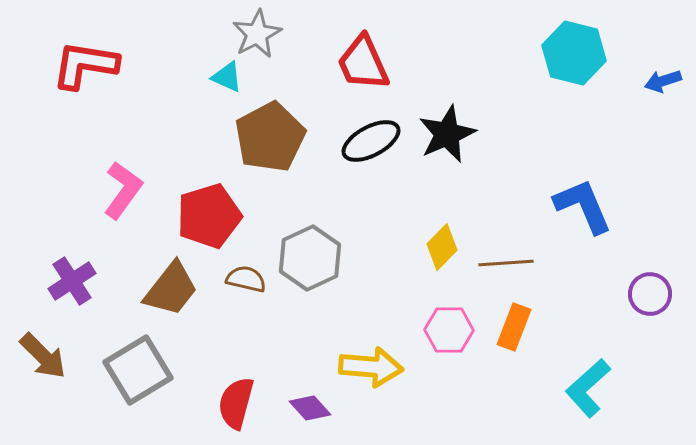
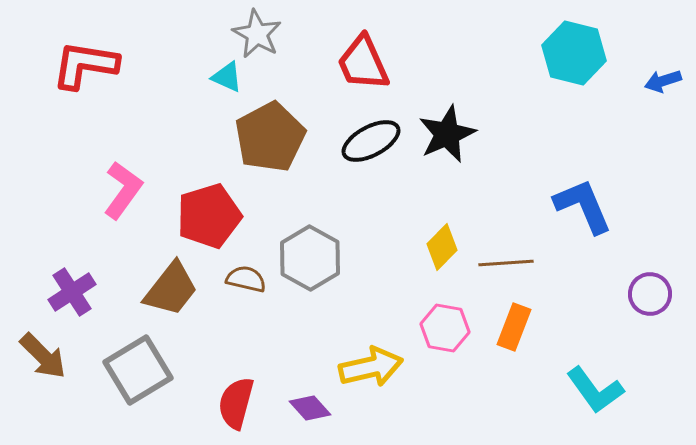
gray star: rotated 15 degrees counterclockwise
gray hexagon: rotated 6 degrees counterclockwise
purple cross: moved 11 px down
pink hexagon: moved 4 px left, 2 px up; rotated 9 degrees clockwise
yellow arrow: rotated 18 degrees counterclockwise
cyan L-shape: moved 7 px right, 2 px down; rotated 84 degrees counterclockwise
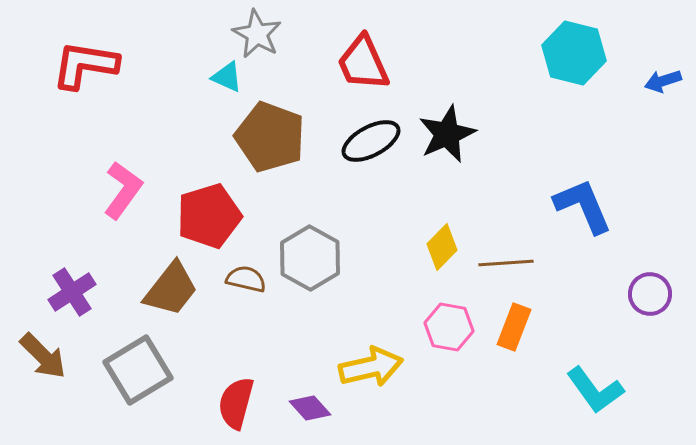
brown pentagon: rotated 24 degrees counterclockwise
pink hexagon: moved 4 px right, 1 px up
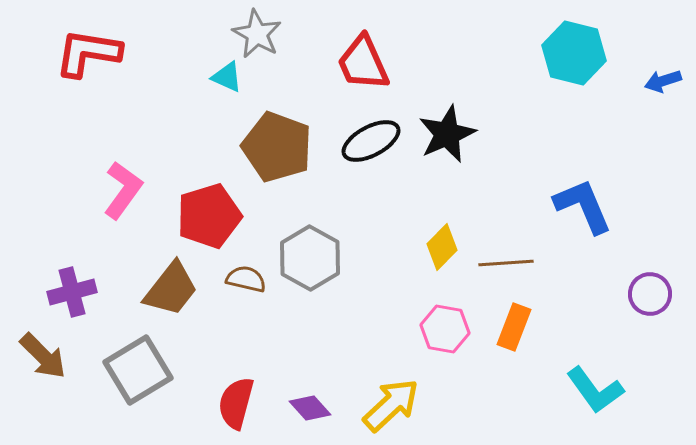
red L-shape: moved 3 px right, 12 px up
brown pentagon: moved 7 px right, 10 px down
purple cross: rotated 18 degrees clockwise
pink hexagon: moved 4 px left, 2 px down
yellow arrow: moved 20 px right, 38 px down; rotated 30 degrees counterclockwise
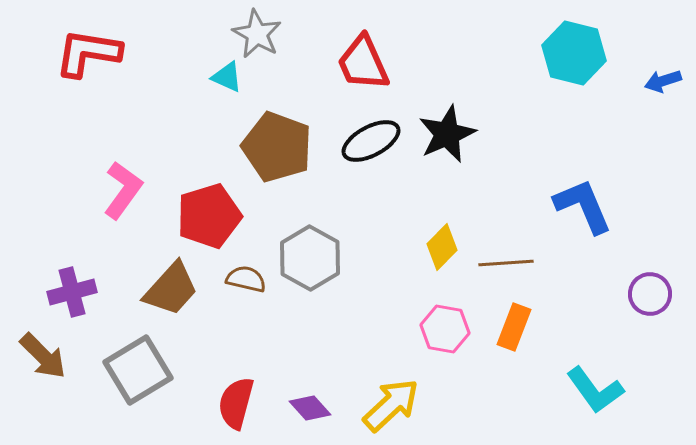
brown trapezoid: rotated 4 degrees clockwise
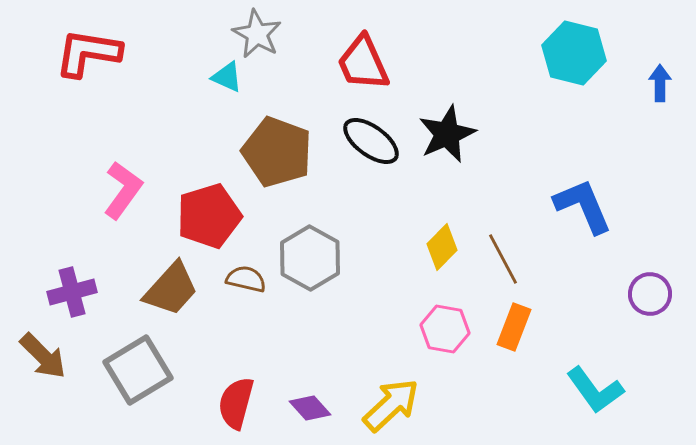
blue arrow: moved 3 px left, 2 px down; rotated 108 degrees clockwise
black ellipse: rotated 64 degrees clockwise
brown pentagon: moved 5 px down
brown line: moved 3 px left, 4 px up; rotated 66 degrees clockwise
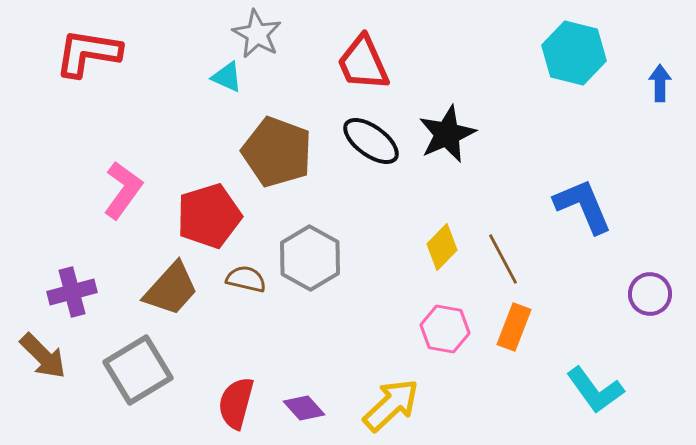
purple diamond: moved 6 px left
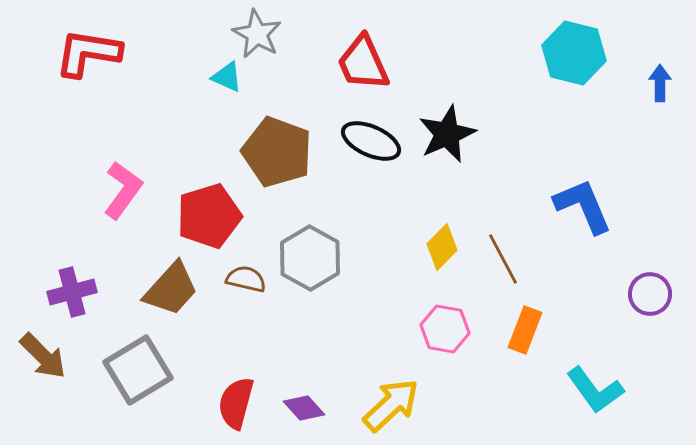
black ellipse: rotated 12 degrees counterclockwise
orange rectangle: moved 11 px right, 3 px down
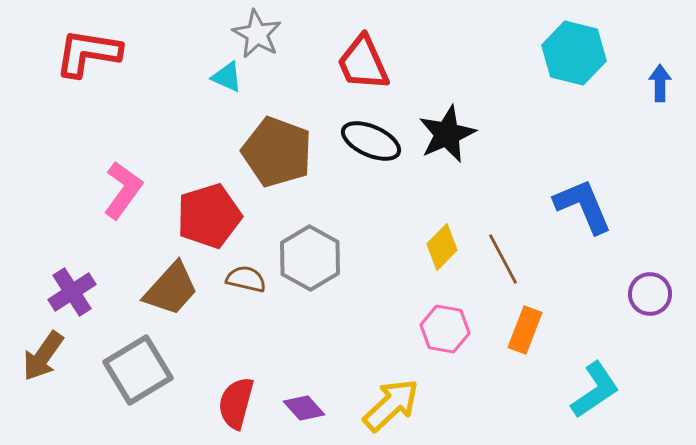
purple cross: rotated 18 degrees counterclockwise
brown arrow: rotated 80 degrees clockwise
cyan L-shape: rotated 88 degrees counterclockwise
